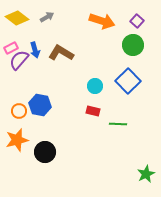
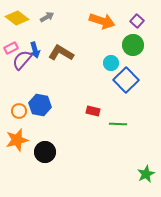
purple semicircle: moved 3 px right
blue square: moved 2 px left, 1 px up
cyan circle: moved 16 px right, 23 px up
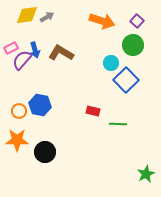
yellow diamond: moved 10 px right, 3 px up; rotated 45 degrees counterclockwise
orange star: rotated 15 degrees clockwise
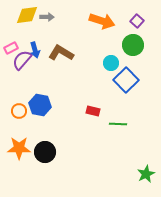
gray arrow: rotated 32 degrees clockwise
orange star: moved 2 px right, 8 px down
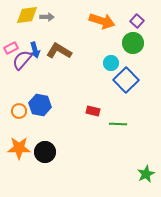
green circle: moved 2 px up
brown L-shape: moved 2 px left, 2 px up
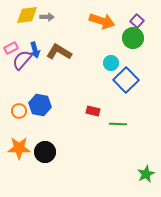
green circle: moved 5 px up
brown L-shape: moved 1 px down
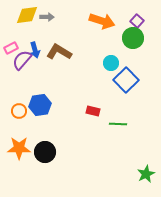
blue hexagon: rotated 20 degrees counterclockwise
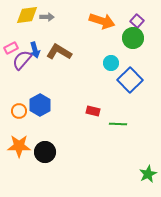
blue square: moved 4 px right
blue hexagon: rotated 20 degrees counterclockwise
orange star: moved 2 px up
green star: moved 2 px right
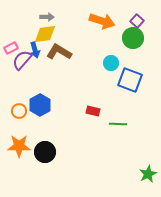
yellow diamond: moved 18 px right, 19 px down
blue square: rotated 25 degrees counterclockwise
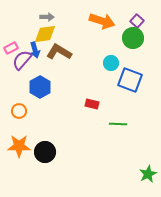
blue hexagon: moved 18 px up
red rectangle: moved 1 px left, 7 px up
